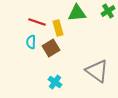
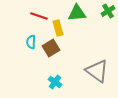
red line: moved 2 px right, 6 px up
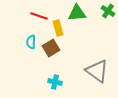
green cross: rotated 24 degrees counterclockwise
cyan cross: rotated 24 degrees counterclockwise
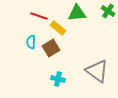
yellow rectangle: rotated 35 degrees counterclockwise
cyan cross: moved 3 px right, 3 px up
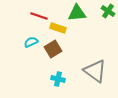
yellow rectangle: rotated 21 degrees counterclockwise
cyan semicircle: rotated 64 degrees clockwise
brown square: moved 2 px right, 1 px down
gray triangle: moved 2 px left
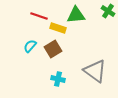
green triangle: moved 1 px left, 2 px down
cyan semicircle: moved 1 px left, 4 px down; rotated 24 degrees counterclockwise
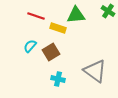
red line: moved 3 px left
brown square: moved 2 px left, 3 px down
